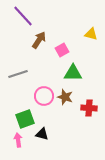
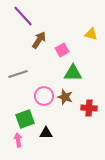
black triangle: moved 4 px right, 1 px up; rotated 16 degrees counterclockwise
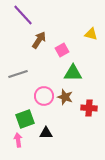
purple line: moved 1 px up
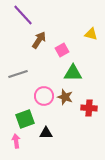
pink arrow: moved 2 px left, 1 px down
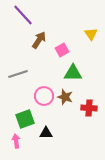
yellow triangle: rotated 40 degrees clockwise
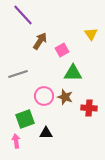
brown arrow: moved 1 px right, 1 px down
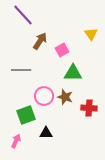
gray line: moved 3 px right, 4 px up; rotated 18 degrees clockwise
green square: moved 1 px right, 4 px up
pink arrow: rotated 32 degrees clockwise
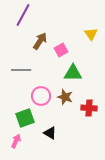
purple line: rotated 70 degrees clockwise
pink square: moved 1 px left
pink circle: moved 3 px left
green square: moved 1 px left, 3 px down
black triangle: moved 4 px right; rotated 32 degrees clockwise
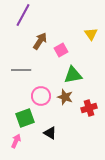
green triangle: moved 2 px down; rotated 12 degrees counterclockwise
red cross: rotated 21 degrees counterclockwise
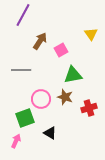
pink circle: moved 3 px down
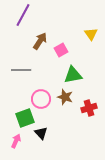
black triangle: moved 9 px left; rotated 16 degrees clockwise
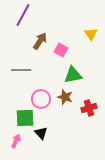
pink square: rotated 32 degrees counterclockwise
green square: rotated 18 degrees clockwise
